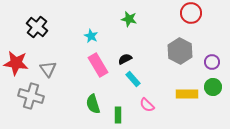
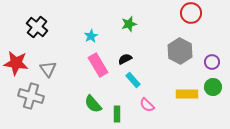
green star: moved 5 px down; rotated 28 degrees counterclockwise
cyan star: rotated 16 degrees clockwise
cyan rectangle: moved 1 px down
green semicircle: rotated 24 degrees counterclockwise
green rectangle: moved 1 px left, 1 px up
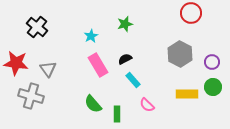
green star: moved 4 px left
gray hexagon: moved 3 px down
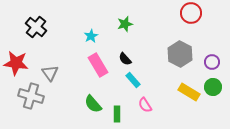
black cross: moved 1 px left
black semicircle: rotated 104 degrees counterclockwise
gray triangle: moved 2 px right, 4 px down
yellow rectangle: moved 2 px right, 2 px up; rotated 30 degrees clockwise
pink semicircle: moved 2 px left; rotated 14 degrees clockwise
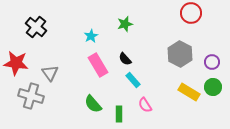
green rectangle: moved 2 px right
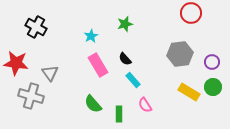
black cross: rotated 10 degrees counterclockwise
gray hexagon: rotated 25 degrees clockwise
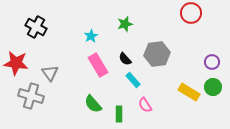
gray hexagon: moved 23 px left
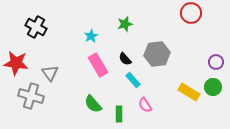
purple circle: moved 4 px right
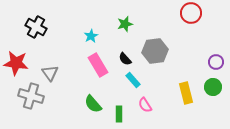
gray hexagon: moved 2 px left, 3 px up
yellow rectangle: moved 3 px left, 1 px down; rotated 45 degrees clockwise
